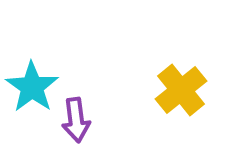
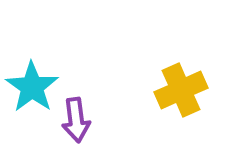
yellow cross: rotated 15 degrees clockwise
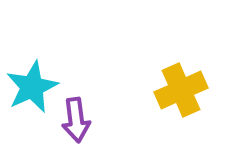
cyan star: rotated 12 degrees clockwise
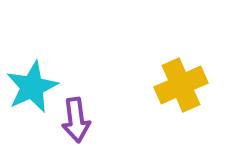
yellow cross: moved 5 px up
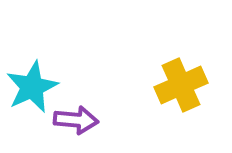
purple arrow: rotated 78 degrees counterclockwise
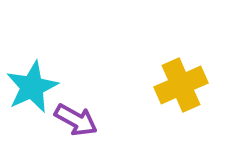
purple arrow: rotated 24 degrees clockwise
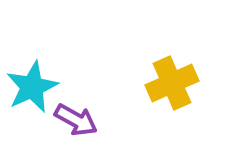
yellow cross: moved 9 px left, 2 px up
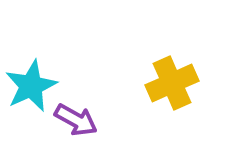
cyan star: moved 1 px left, 1 px up
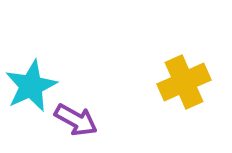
yellow cross: moved 12 px right, 1 px up
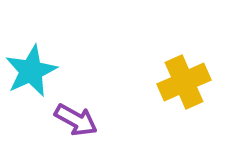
cyan star: moved 15 px up
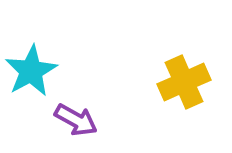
cyan star: rotated 4 degrees counterclockwise
